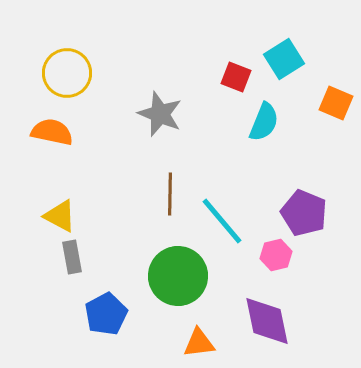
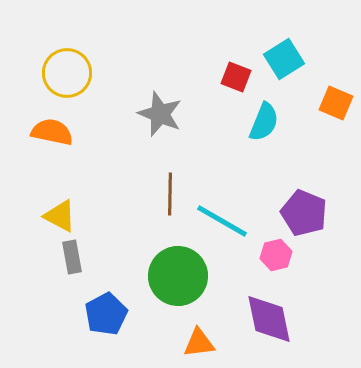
cyan line: rotated 20 degrees counterclockwise
purple diamond: moved 2 px right, 2 px up
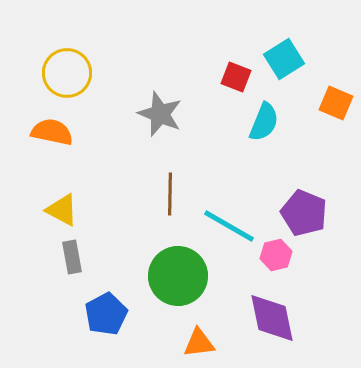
yellow triangle: moved 2 px right, 6 px up
cyan line: moved 7 px right, 5 px down
purple diamond: moved 3 px right, 1 px up
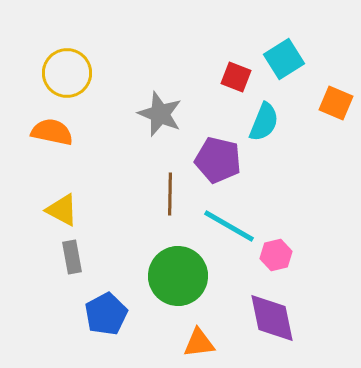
purple pentagon: moved 86 px left, 53 px up; rotated 9 degrees counterclockwise
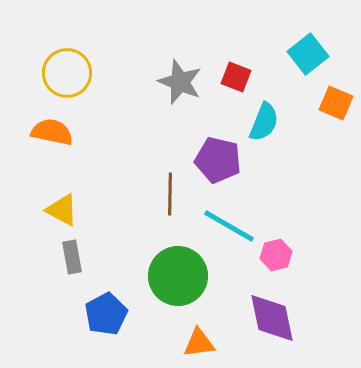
cyan square: moved 24 px right, 5 px up; rotated 6 degrees counterclockwise
gray star: moved 20 px right, 32 px up
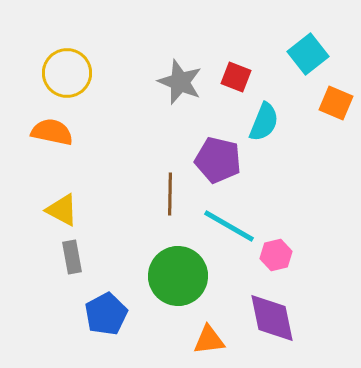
orange triangle: moved 10 px right, 3 px up
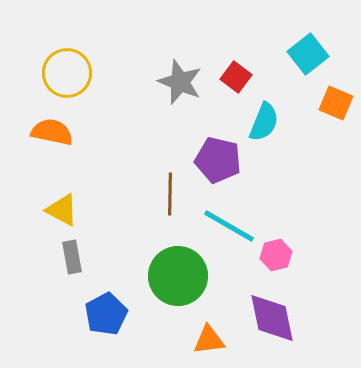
red square: rotated 16 degrees clockwise
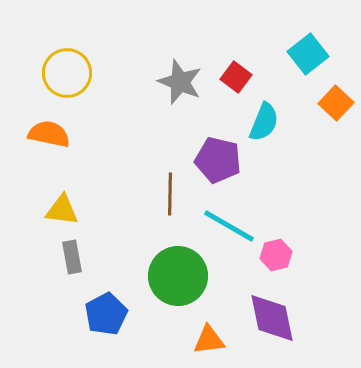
orange square: rotated 20 degrees clockwise
orange semicircle: moved 3 px left, 2 px down
yellow triangle: rotated 21 degrees counterclockwise
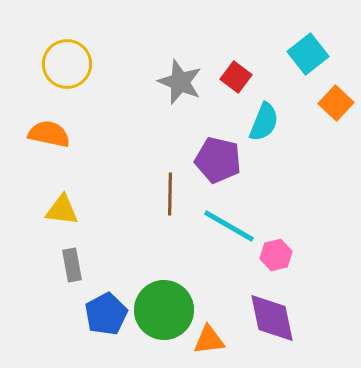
yellow circle: moved 9 px up
gray rectangle: moved 8 px down
green circle: moved 14 px left, 34 px down
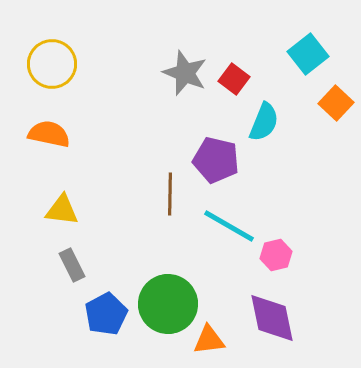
yellow circle: moved 15 px left
red square: moved 2 px left, 2 px down
gray star: moved 5 px right, 9 px up
purple pentagon: moved 2 px left
gray rectangle: rotated 16 degrees counterclockwise
green circle: moved 4 px right, 6 px up
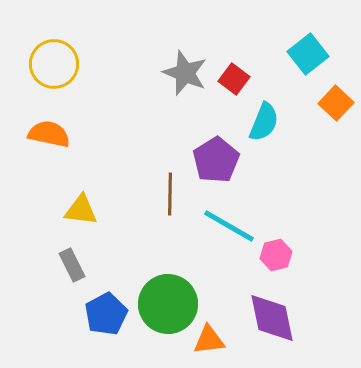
yellow circle: moved 2 px right
purple pentagon: rotated 27 degrees clockwise
yellow triangle: moved 19 px right
